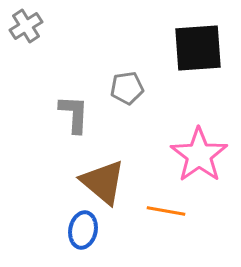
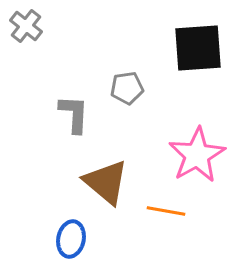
gray cross: rotated 20 degrees counterclockwise
pink star: moved 2 px left; rotated 6 degrees clockwise
brown triangle: moved 3 px right
blue ellipse: moved 12 px left, 9 px down
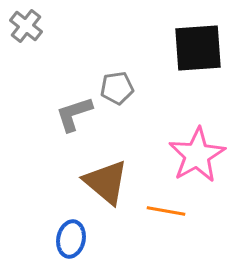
gray pentagon: moved 10 px left
gray L-shape: rotated 111 degrees counterclockwise
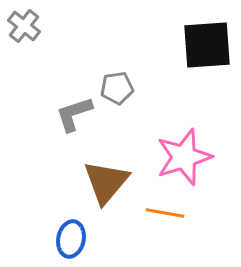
gray cross: moved 2 px left
black square: moved 9 px right, 3 px up
pink star: moved 13 px left, 2 px down; rotated 12 degrees clockwise
brown triangle: rotated 30 degrees clockwise
orange line: moved 1 px left, 2 px down
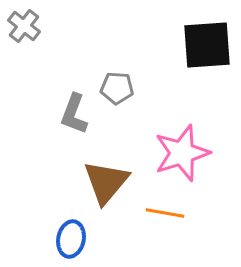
gray pentagon: rotated 12 degrees clockwise
gray L-shape: rotated 51 degrees counterclockwise
pink star: moved 2 px left, 4 px up
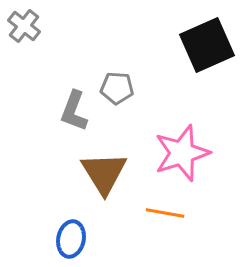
black square: rotated 20 degrees counterclockwise
gray L-shape: moved 3 px up
brown triangle: moved 2 px left, 9 px up; rotated 12 degrees counterclockwise
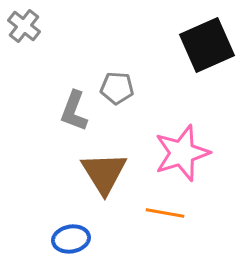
blue ellipse: rotated 69 degrees clockwise
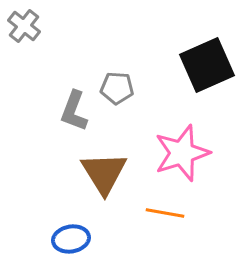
black square: moved 20 px down
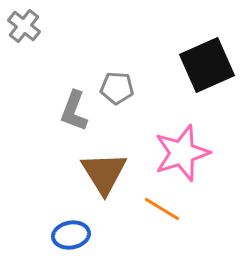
orange line: moved 3 px left, 4 px up; rotated 21 degrees clockwise
blue ellipse: moved 4 px up
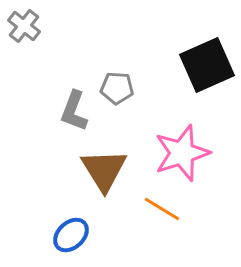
brown triangle: moved 3 px up
blue ellipse: rotated 33 degrees counterclockwise
